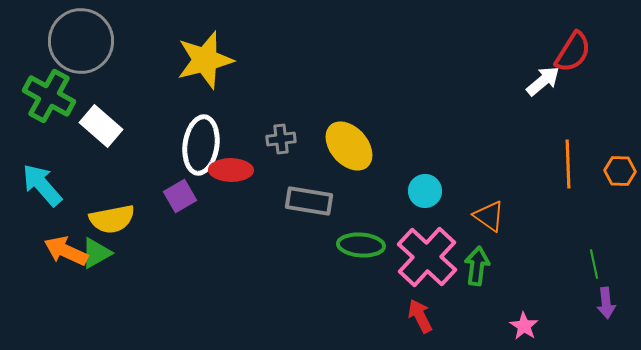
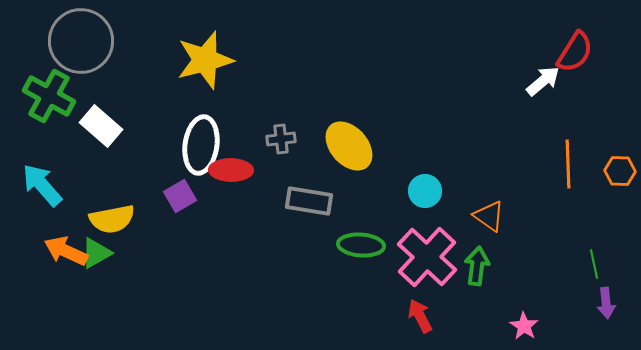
red semicircle: moved 2 px right
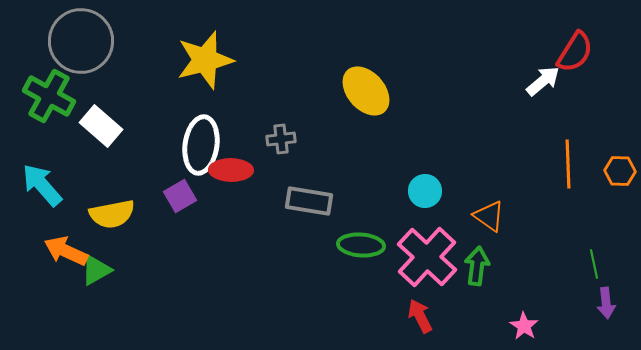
yellow ellipse: moved 17 px right, 55 px up
yellow semicircle: moved 5 px up
green triangle: moved 17 px down
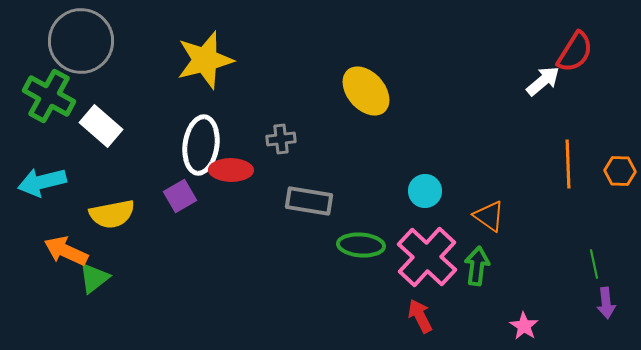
cyan arrow: moved 3 px up; rotated 63 degrees counterclockwise
green triangle: moved 2 px left, 8 px down; rotated 8 degrees counterclockwise
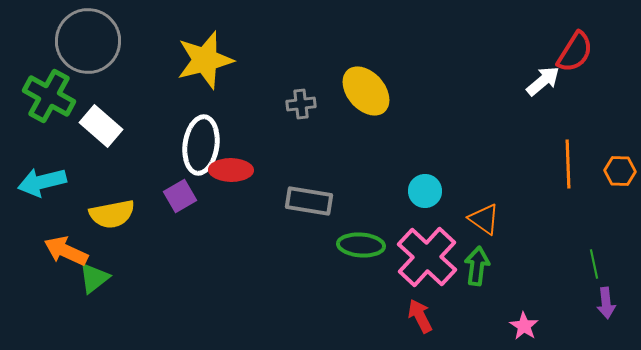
gray circle: moved 7 px right
gray cross: moved 20 px right, 35 px up
orange triangle: moved 5 px left, 3 px down
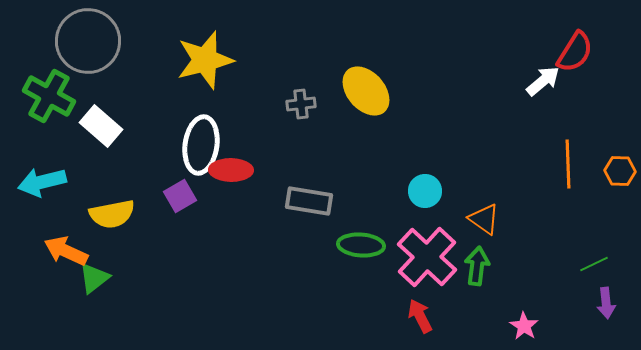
green line: rotated 76 degrees clockwise
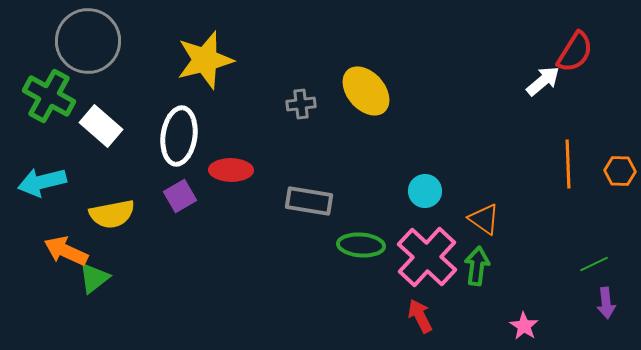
white ellipse: moved 22 px left, 9 px up
